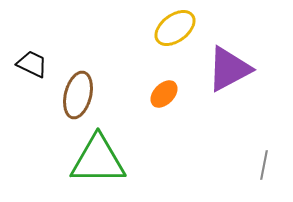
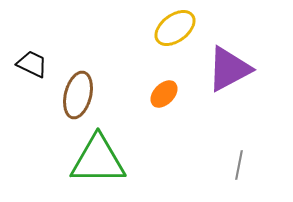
gray line: moved 25 px left
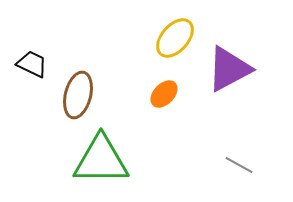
yellow ellipse: moved 10 px down; rotated 12 degrees counterclockwise
green triangle: moved 3 px right
gray line: rotated 72 degrees counterclockwise
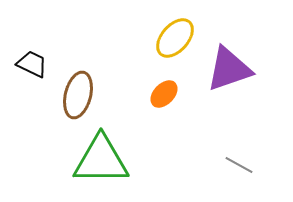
purple triangle: rotated 9 degrees clockwise
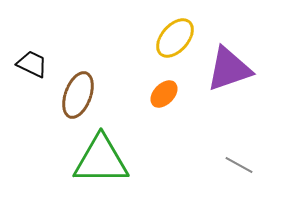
brown ellipse: rotated 6 degrees clockwise
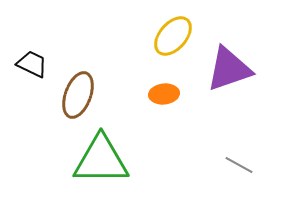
yellow ellipse: moved 2 px left, 2 px up
orange ellipse: rotated 40 degrees clockwise
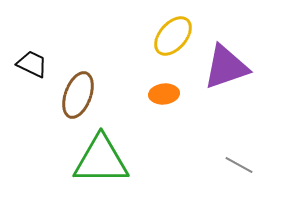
purple triangle: moved 3 px left, 2 px up
